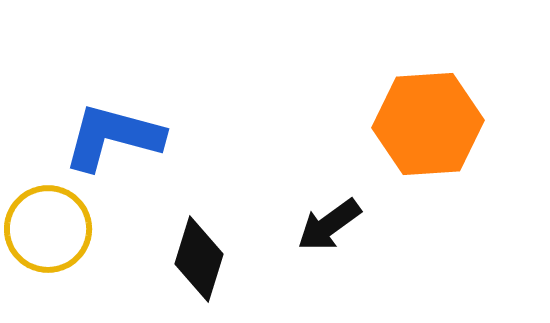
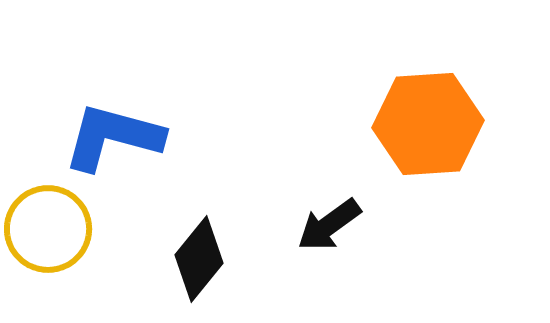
black diamond: rotated 22 degrees clockwise
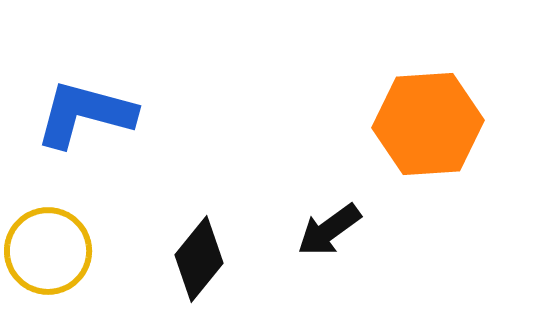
blue L-shape: moved 28 px left, 23 px up
black arrow: moved 5 px down
yellow circle: moved 22 px down
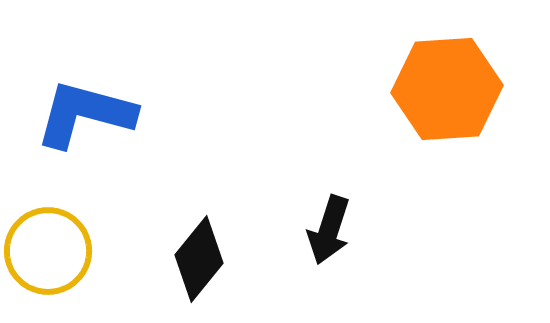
orange hexagon: moved 19 px right, 35 px up
black arrow: rotated 36 degrees counterclockwise
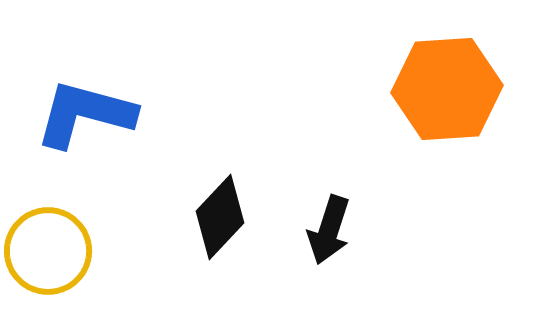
black diamond: moved 21 px right, 42 px up; rotated 4 degrees clockwise
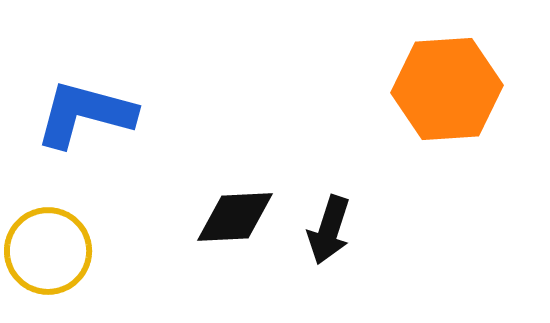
black diamond: moved 15 px right; rotated 44 degrees clockwise
